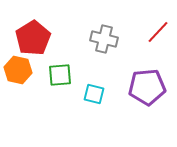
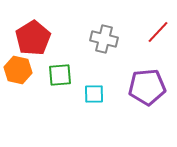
cyan square: rotated 15 degrees counterclockwise
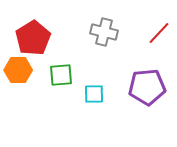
red line: moved 1 px right, 1 px down
gray cross: moved 7 px up
orange hexagon: rotated 12 degrees counterclockwise
green square: moved 1 px right
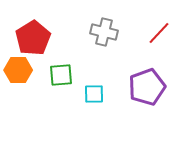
purple pentagon: rotated 15 degrees counterclockwise
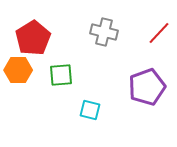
cyan square: moved 4 px left, 16 px down; rotated 15 degrees clockwise
